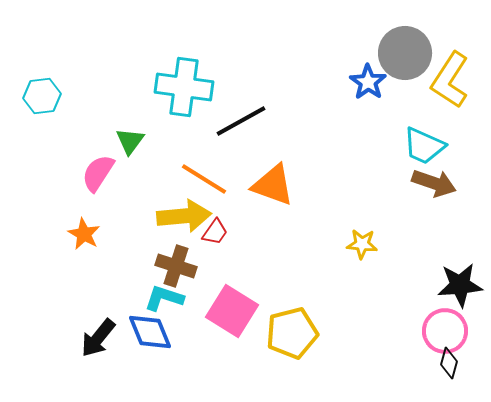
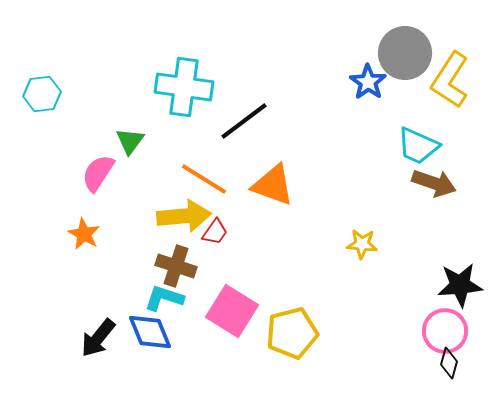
cyan hexagon: moved 2 px up
black line: moved 3 px right; rotated 8 degrees counterclockwise
cyan trapezoid: moved 6 px left
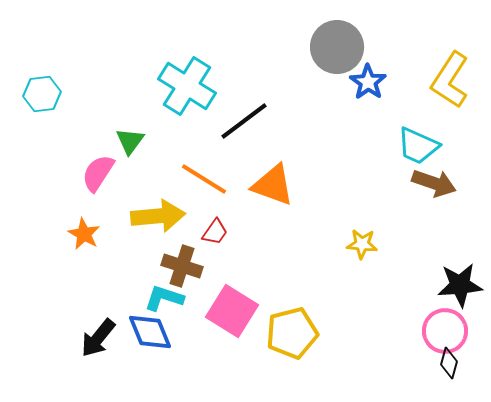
gray circle: moved 68 px left, 6 px up
cyan cross: moved 3 px right, 1 px up; rotated 24 degrees clockwise
yellow arrow: moved 26 px left
brown cross: moved 6 px right
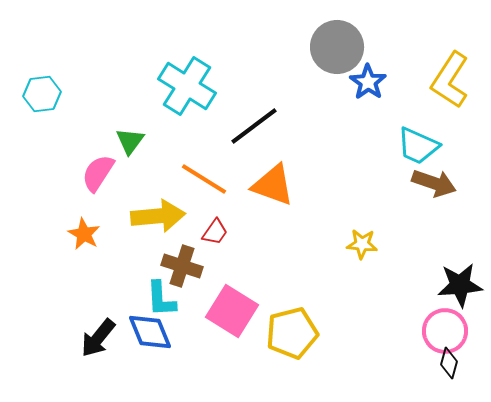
black line: moved 10 px right, 5 px down
cyan L-shape: moved 3 px left, 1 px down; rotated 111 degrees counterclockwise
